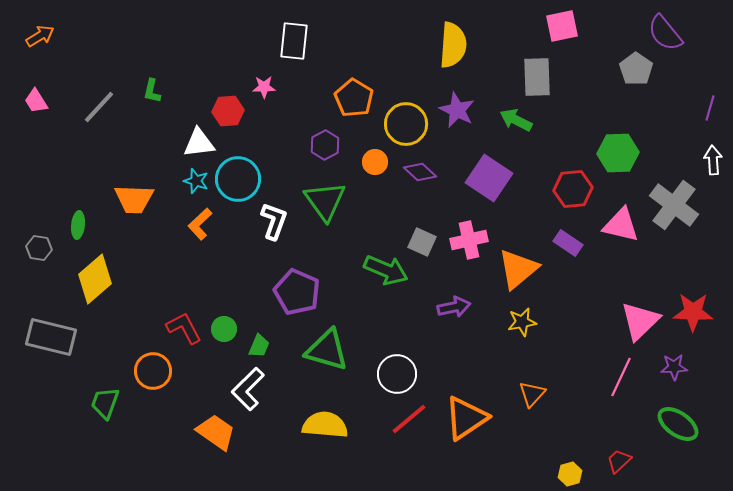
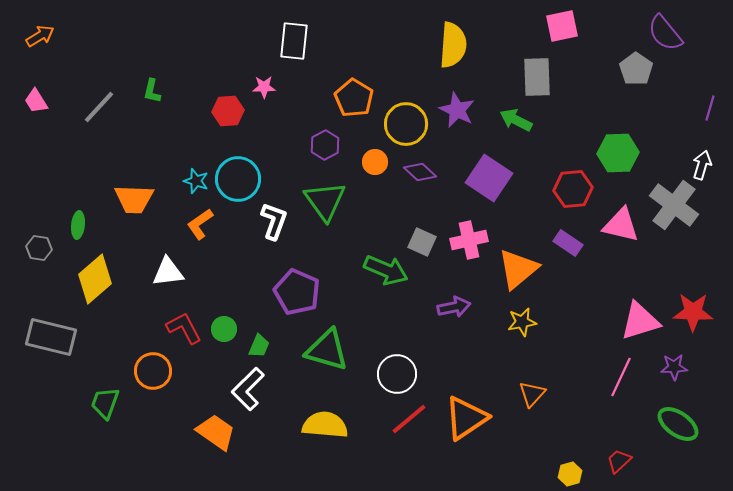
white triangle at (199, 143): moved 31 px left, 129 px down
white arrow at (713, 160): moved 11 px left, 5 px down; rotated 20 degrees clockwise
orange L-shape at (200, 224): rotated 8 degrees clockwise
pink triangle at (640, 321): rotated 27 degrees clockwise
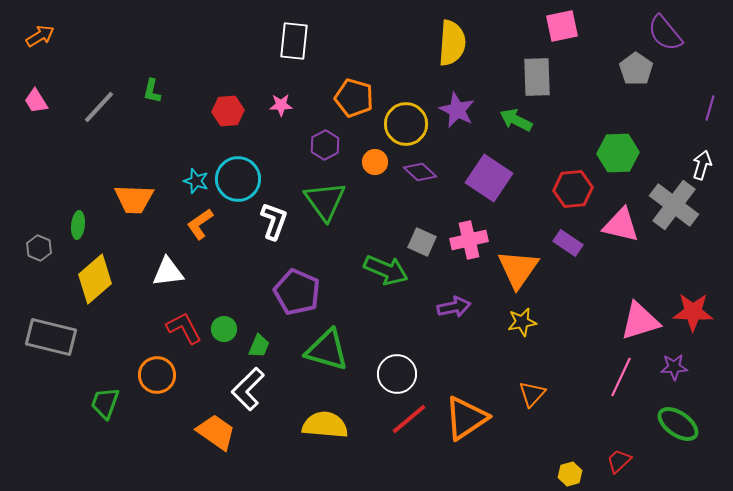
yellow semicircle at (453, 45): moved 1 px left, 2 px up
pink star at (264, 87): moved 17 px right, 18 px down
orange pentagon at (354, 98): rotated 15 degrees counterclockwise
gray hexagon at (39, 248): rotated 15 degrees clockwise
orange triangle at (518, 269): rotated 15 degrees counterclockwise
orange circle at (153, 371): moved 4 px right, 4 px down
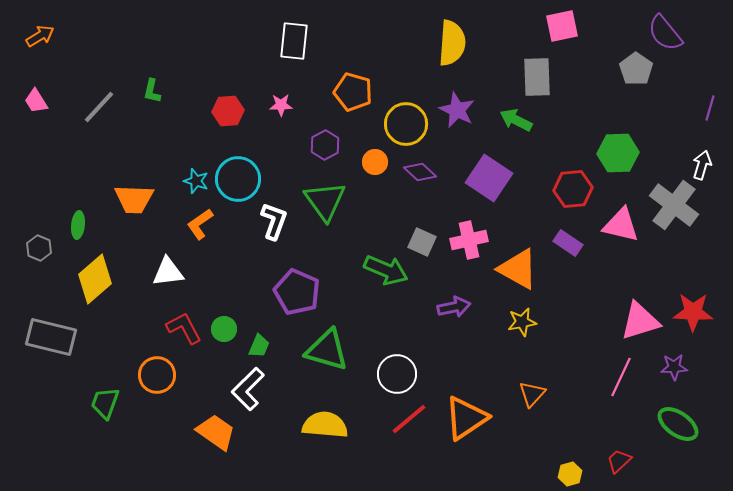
orange pentagon at (354, 98): moved 1 px left, 6 px up
orange triangle at (518, 269): rotated 36 degrees counterclockwise
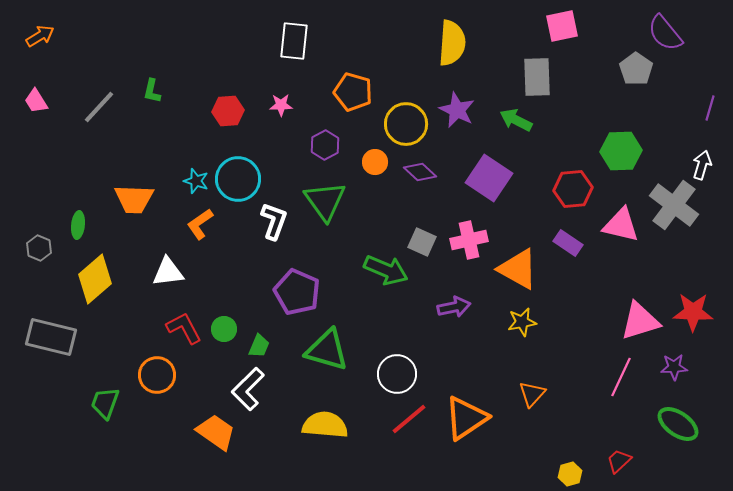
green hexagon at (618, 153): moved 3 px right, 2 px up
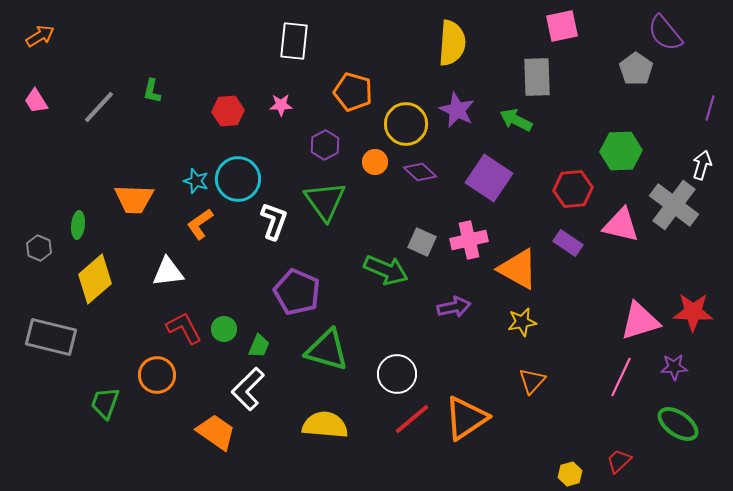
orange triangle at (532, 394): moved 13 px up
red line at (409, 419): moved 3 px right
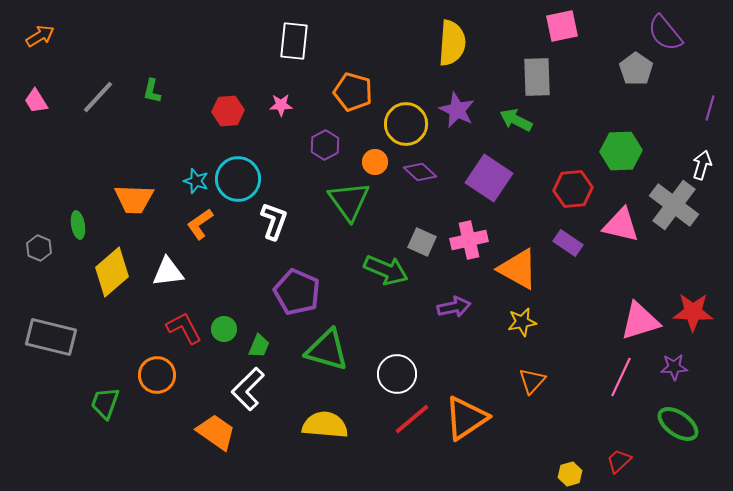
gray line at (99, 107): moved 1 px left, 10 px up
green triangle at (325, 201): moved 24 px right
green ellipse at (78, 225): rotated 16 degrees counterclockwise
yellow diamond at (95, 279): moved 17 px right, 7 px up
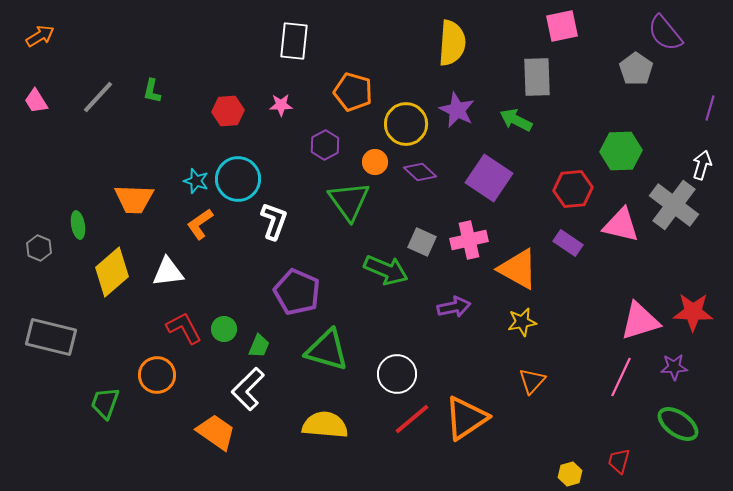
red trapezoid at (619, 461): rotated 32 degrees counterclockwise
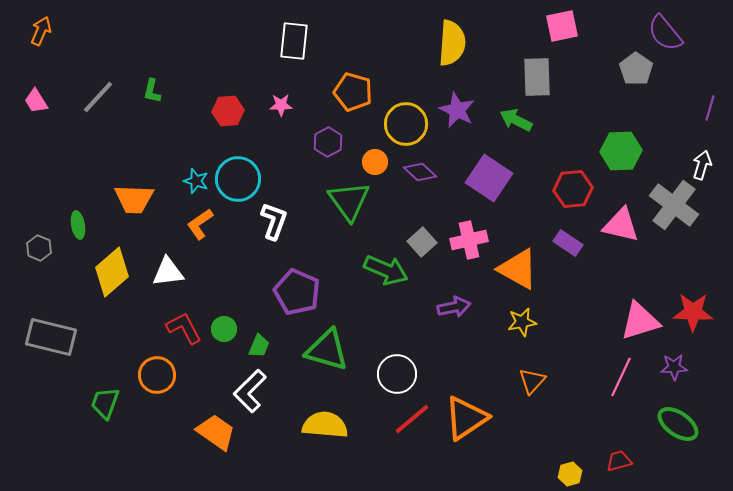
orange arrow at (40, 36): moved 1 px right, 5 px up; rotated 36 degrees counterclockwise
purple hexagon at (325, 145): moved 3 px right, 3 px up
gray square at (422, 242): rotated 24 degrees clockwise
white L-shape at (248, 389): moved 2 px right, 2 px down
red trapezoid at (619, 461): rotated 60 degrees clockwise
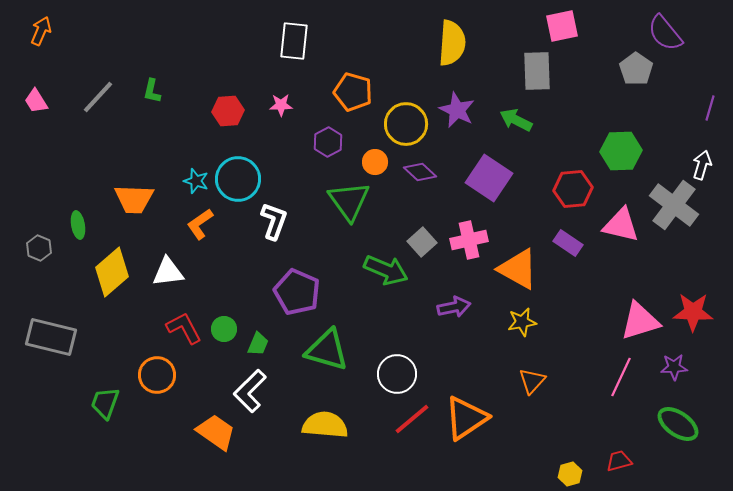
gray rectangle at (537, 77): moved 6 px up
green trapezoid at (259, 346): moved 1 px left, 2 px up
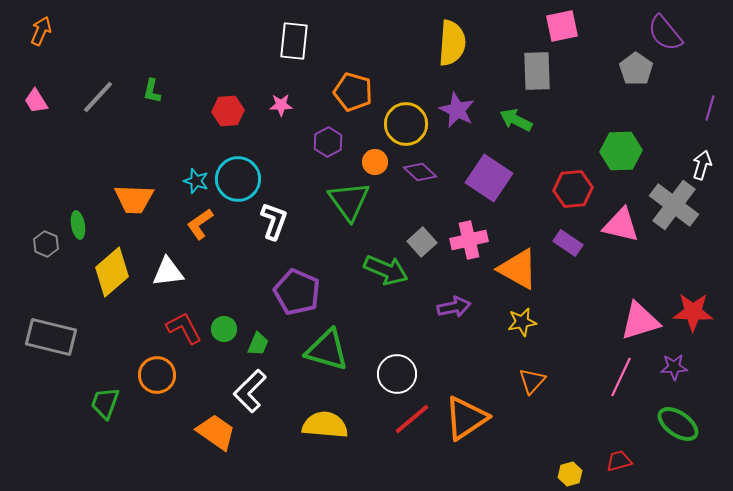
gray hexagon at (39, 248): moved 7 px right, 4 px up
